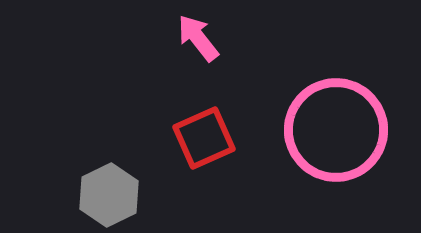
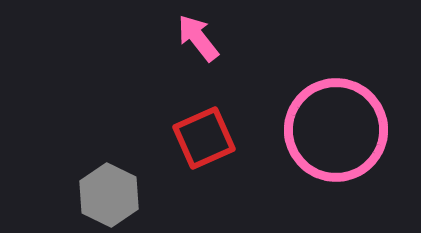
gray hexagon: rotated 8 degrees counterclockwise
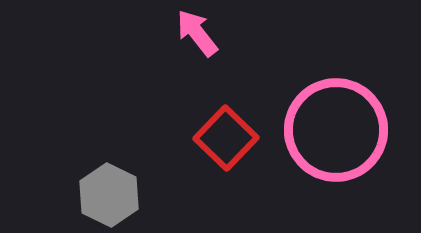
pink arrow: moved 1 px left, 5 px up
red square: moved 22 px right; rotated 22 degrees counterclockwise
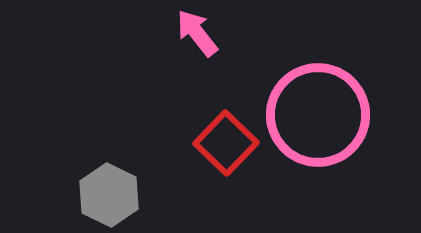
pink circle: moved 18 px left, 15 px up
red square: moved 5 px down
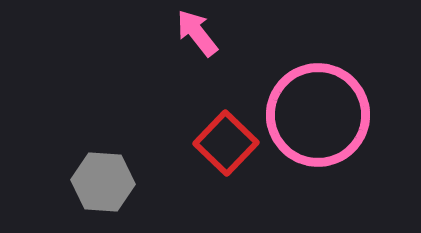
gray hexagon: moved 6 px left, 13 px up; rotated 22 degrees counterclockwise
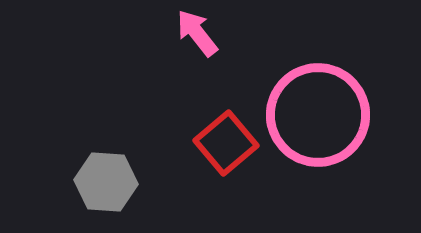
red square: rotated 6 degrees clockwise
gray hexagon: moved 3 px right
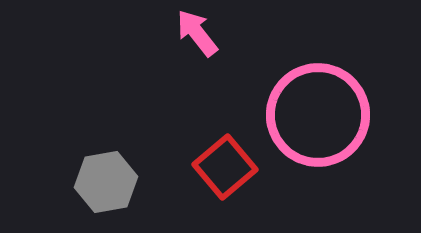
red square: moved 1 px left, 24 px down
gray hexagon: rotated 14 degrees counterclockwise
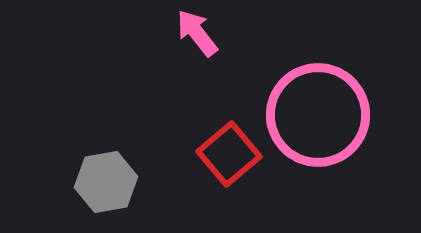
red square: moved 4 px right, 13 px up
